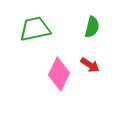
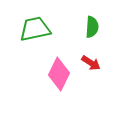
green semicircle: rotated 10 degrees counterclockwise
red arrow: moved 1 px right, 2 px up
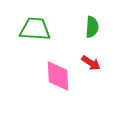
green trapezoid: rotated 16 degrees clockwise
pink diamond: moved 1 px left, 2 px down; rotated 28 degrees counterclockwise
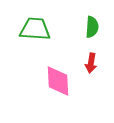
red arrow: rotated 66 degrees clockwise
pink diamond: moved 5 px down
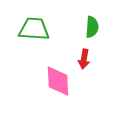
green trapezoid: moved 1 px left
red arrow: moved 7 px left, 4 px up
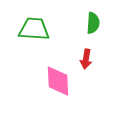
green semicircle: moved 1 px right, 4 px up
red arrow: moved 2 px right
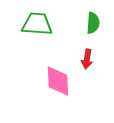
green trapezoid: moved 3 px right, 5 px up
red arrow: moved 1 px right
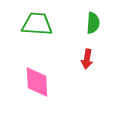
pink diamond: moved 21 px left, 1 px down
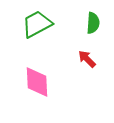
green trapezoid: rotated 32 degrees counterclockwise
red arrow: rotated 126 degrees clockwise
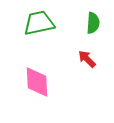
green trapezoid: moved 2 px right, 1 px up; rotated 16 degrees clockwise
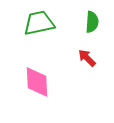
green semicircle: moved 1 px left, 1 px up
red arrow: moved 1 px up
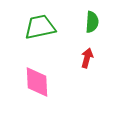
green trapezoid: moved 1 px right, 4 px down
red arrow: rotated 60 degrees clockwise
